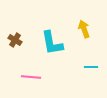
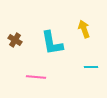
pink line: moved 5 px right
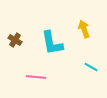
cyan line: rotated 32 degrees clockwise
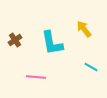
yellow arrow: rotated 18 degrees counterclockwise
brown cross: rotated 24 degrees clockwise
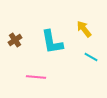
cyan L-shape: moved 1 px up
cyan line: moved 10 px up
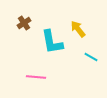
yellow arrow: moved 6 px left
brown cross: moved 9 px right, 17 px up
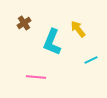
cyan L-shape: rotated 32 degrees clockwise
cyan line: moved 3 px down; rotated 56 degrees counterclockwise
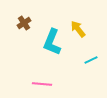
pink line: moved 6 px right, 7 px down
